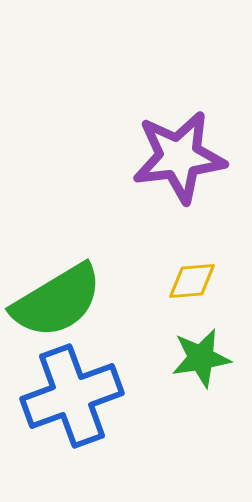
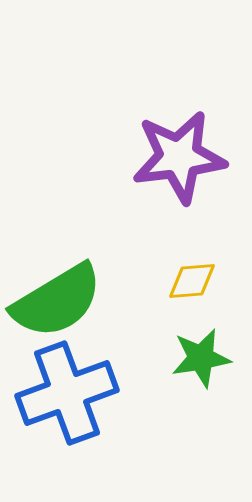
blue cross: moved 5 px left, 3 px up
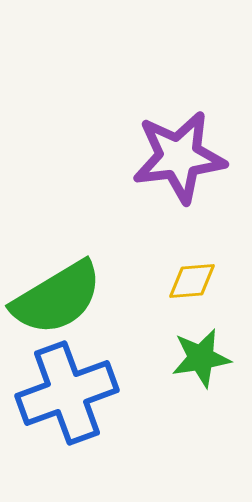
green semicircle: moved 3 px up
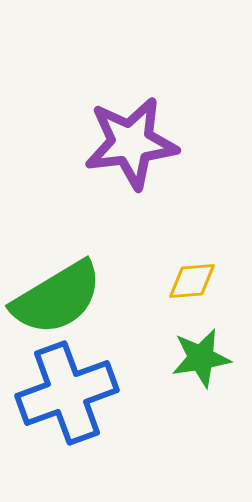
purple star: moved 48 px left, 14 px up
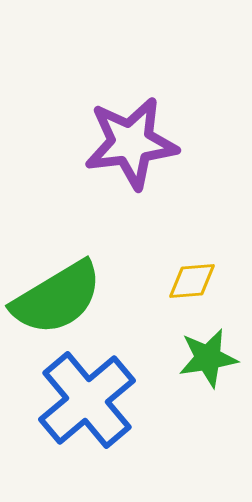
green star: moved 7 px right
blue cross: moved 20 px right, 7 px down; rotated 20 degrees counterclockwise
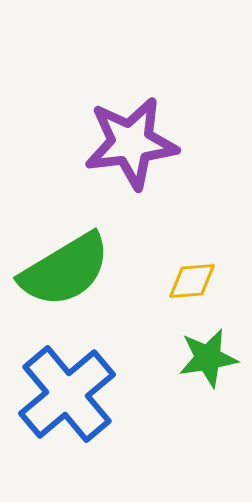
green semicircle: moved 8 px right, 28 px up
blue cross: moved 20 px left, 6 px up
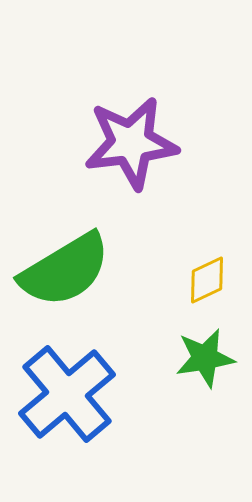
yellow diamond: moved 15 px right, 1 px up; rotated 21 degrees counterclockwise
green star: moved 3 px left
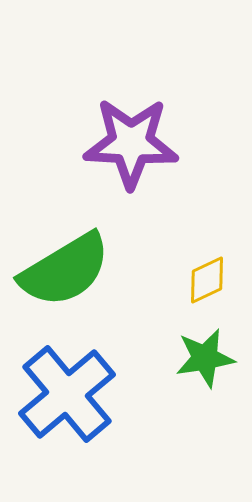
purple star: rotated 10 degrees clockwise
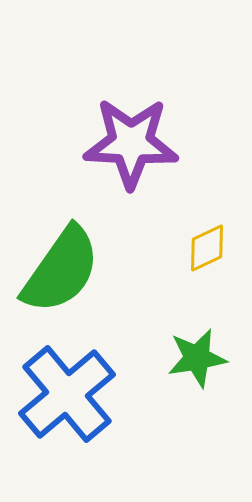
green semicircle: moved 4 px left; rotated 24 degrees counterclockwise
yellow diamond: moved 32 px up
green star: moved 8 px left
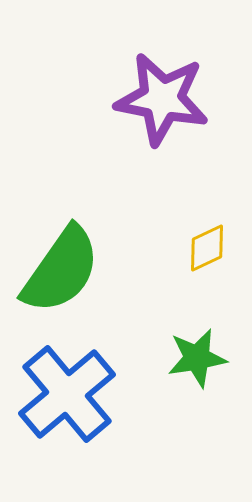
purple star: moved 31 px right, 44 px up; rotated 8 degrees clockwise
